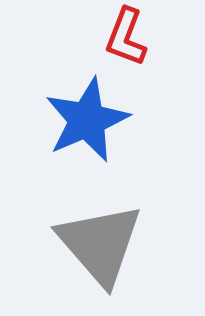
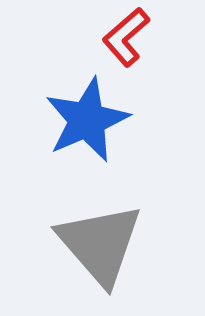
red L-shape: rotated 28 degrees clockwise
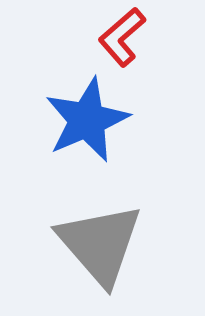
red L-shape: moved 4 px left
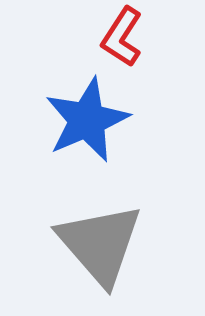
red L-shape: rotated 16 degrees counterclockwise
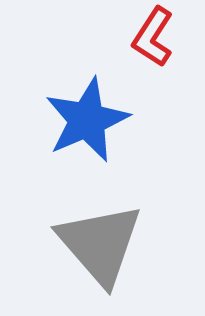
red L-shape: moved 31 px right
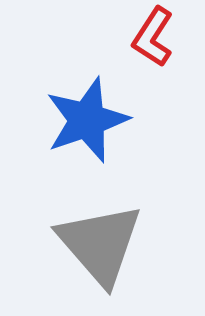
blue star: rotated 4 degrees clockwise
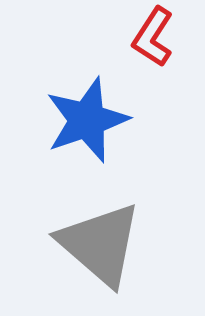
gray triangle: rotated 8 degrees counterclockwise
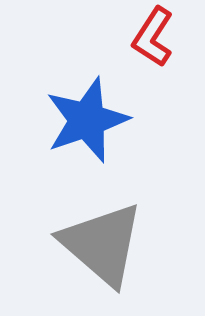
gray triangle: moved 2 px right
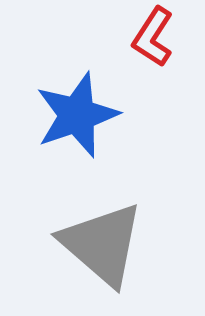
blue star: moved 10 px left, 5 px up
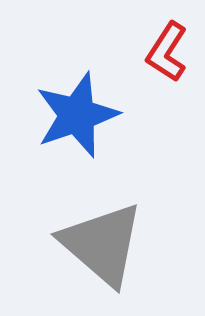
red L-shape: moved 14 px right, 15 px down
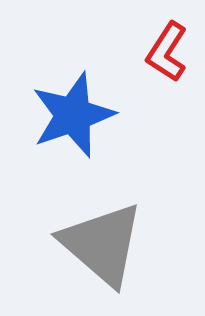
blue star: moved 4 px left
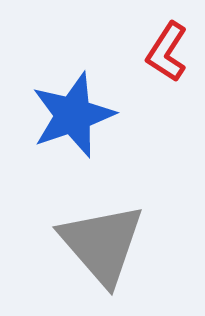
gray triangle: rotated 8 degrees clockwise
